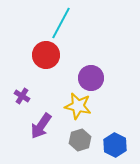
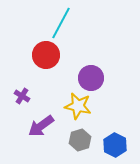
purple arrow: rotated 20 degrees clockwise
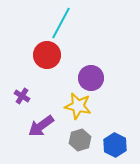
red circle: moved 1 px right
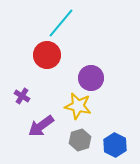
cyan line: rotated 12 degrees clockwise
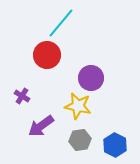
gray hexagon: rotated 10 degrees clockwise
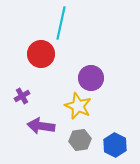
cyan line: rotated 28 degrees counterclockwise
red circle: moved 6 px left, 1 px up
purple cross: rotated 28 degrees clockwise
yellow star: rotated 12 degrees clockwise
purple arrow: rotated 44 degrees clockwise
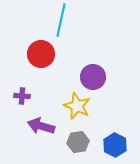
cyan line: moved 3 px up
purple circle: moved 2 px right, 1 px up
purple cross: rotated 35 degrees clockwise
yellow star: moved 1 px left
purple arrow: rotated 8 degrees clockwise
gray hexagon: moved 2 px left, 2 px down
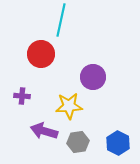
yellow star: moved 8 px left; rotated 28 degrees counterclockwise
purple arrow: moved 3 px right, 5 px down
blue hexagon: moved 3 px right, 2 px up
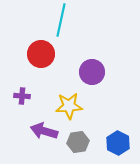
purple circle: moved 1 px left, 5 px up
